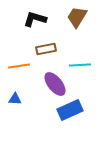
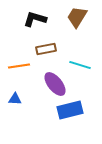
cyan line: rotated 20 degrees clockwise
blue rectangle: rotated 10 degrees clockwise
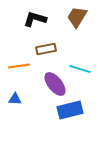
cyan line: moved 4 px down
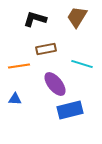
cyan line: moved 2 px right, 5 px up
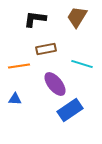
black L-shape: rotated 10 degrees counterclockwise
blue rectangle: rotated 20 degrees counterclockwise
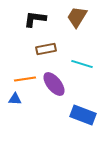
orange line: moved 6 px right, 13 px down
purple ellipse: moved 1 px left
blue rectangle: moved 13 px right, 5 px down; rotated 55 degrees clockwise
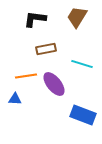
orange line: moved 1 px right, 3 px up
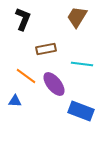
black L-shape: moved 12 px left; rotated 105 degrees clockwise
cyan line: rotated 10 degrees counterclockwise
orange line: rotated 45 degrees clockwise
blue triangle: moved 2 px down
blue rectangle: moved 2 px left, 4 px up
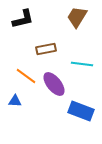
black L-shape: rotated 55 degrees clockwise
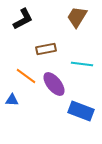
black L-shape: rotated 15 degrees counterclockwise
blue triangle: moved 3 px left, 1 px up
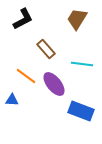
brown trapezoid: moved 2 px down
brown rectangle: rotated 60 degrees clockwise
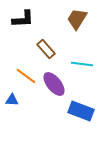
black L-shape: rotated 25 degrees clockwise
